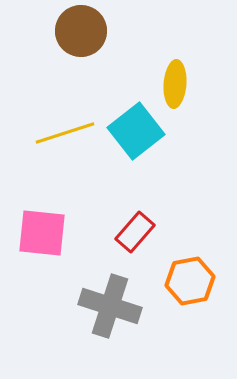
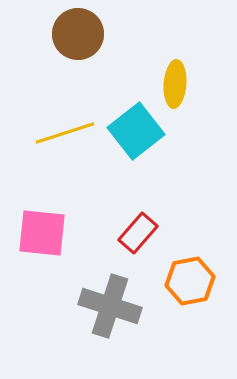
brown circle: moved 3 px left, 3 px down
red rectangle: moved 3 px right, 1 px down
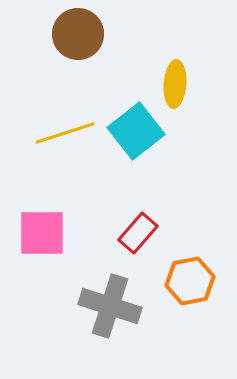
pink square: rotated 6 degrees counterclockwise
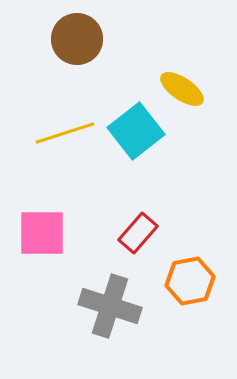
brown circle: moved 1 px left, 5 px down
yellow ellipse: moved 7 px right, 5 px down; rotated 60 degrees counterclockwise
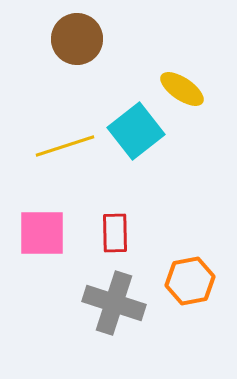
yellow line: moved 13 px down
red rectangle: moved 23 px left; rotated 42 degrees counterclockwise
gray cross: moved 4 px right, 3 px up
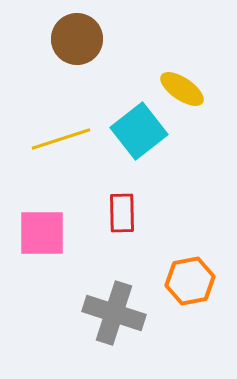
cyan square: moved 3 px right
yellow line: moved 4 px left, 7 px up
red rectangle: moved 7 px right, 20 px up
gray cross: moved 10 px down
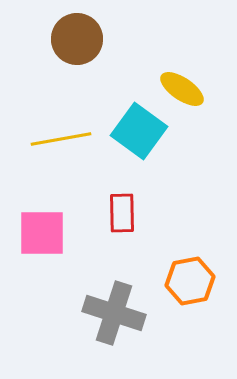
cyan square: rotated 16 degrees counterclockwise
yellow line: rotated 8 degrees clockwise
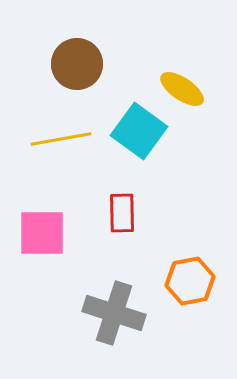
brown circle: moved 25 px down
